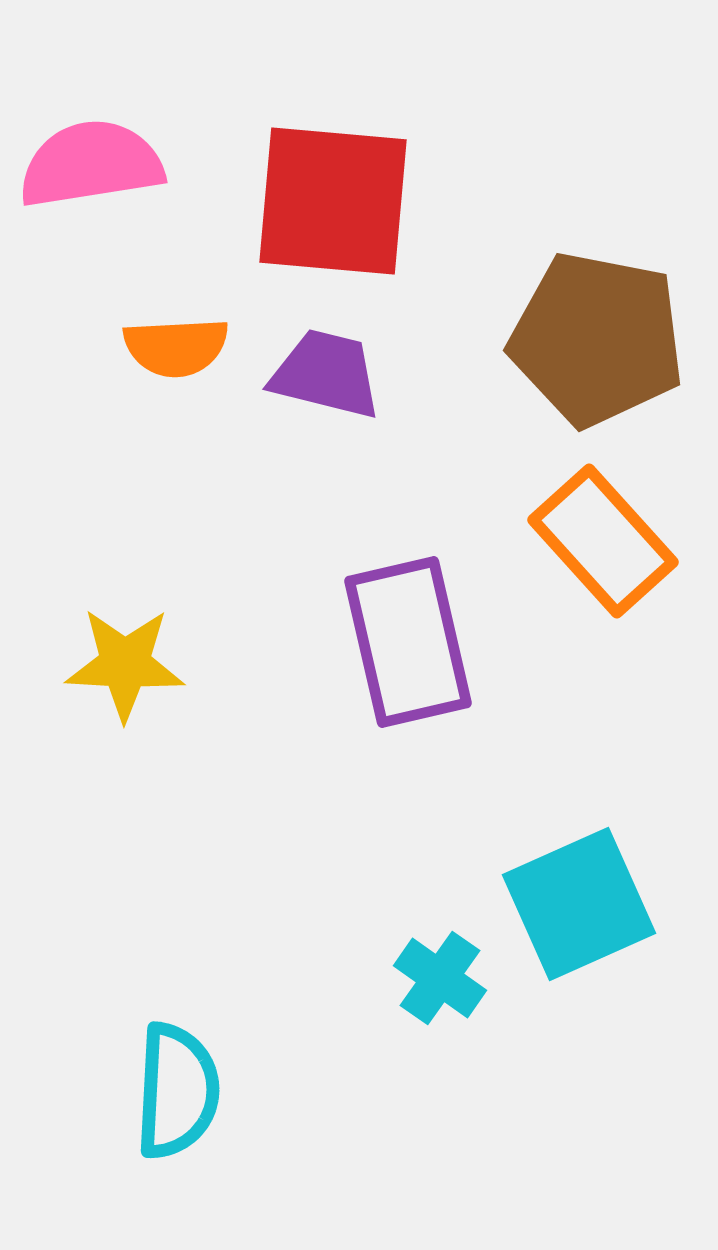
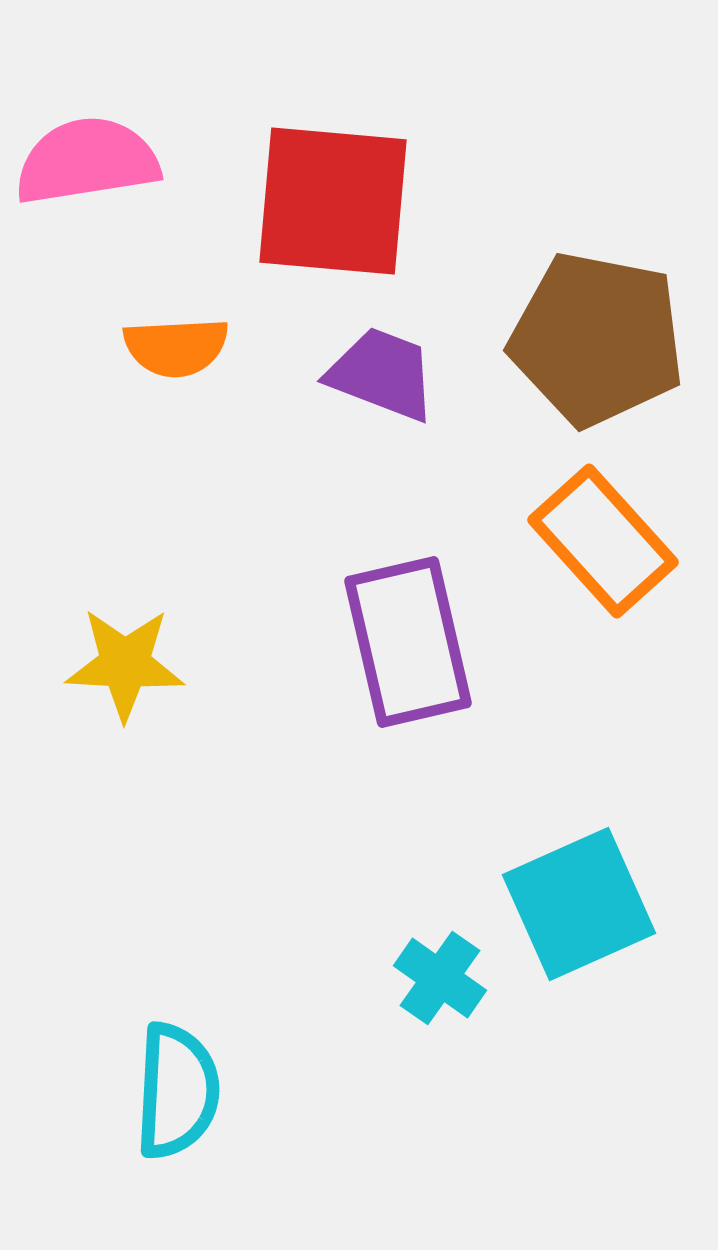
pink semicircle: moved 4 px left, 3 px up
purple trapezoid: moved 56 px right; rotated 7 degrees clockwise
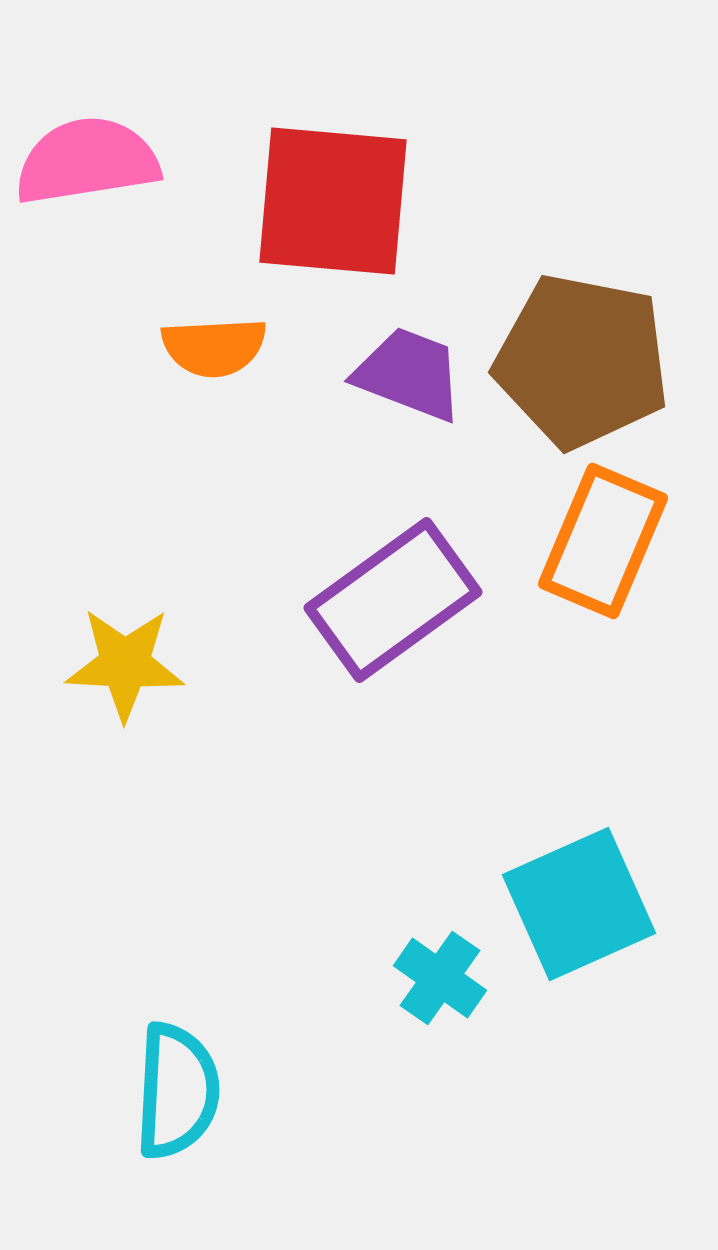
brown pentagon: moved 15 px left, 22 px down
orange semicircle: moved 38 px right
purple trapezoid: moved 27 px right
orange rectangle: rotated 65 degrees clockwise
purple rectangle: moved 15 px left, 42 px up; rotated 67 degrees clockwise
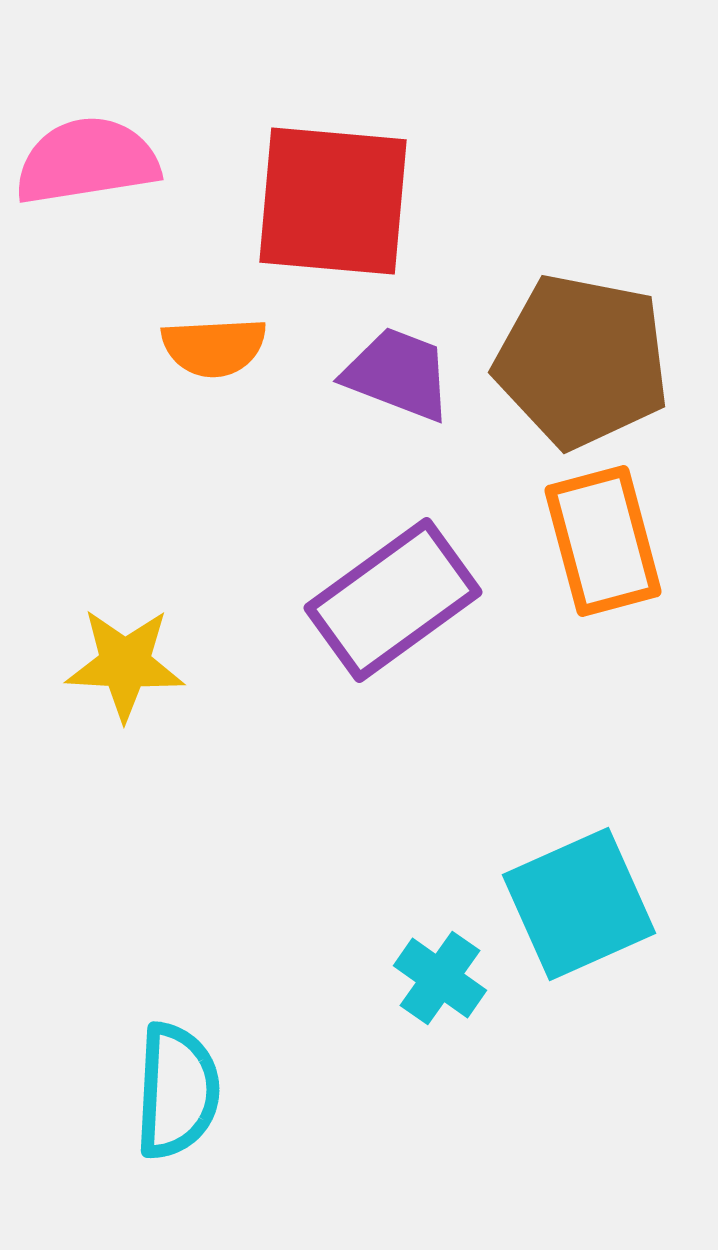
purple trapezoid: moved 11 px left
orange rectangle: rotated 38 degrees counterclockwise
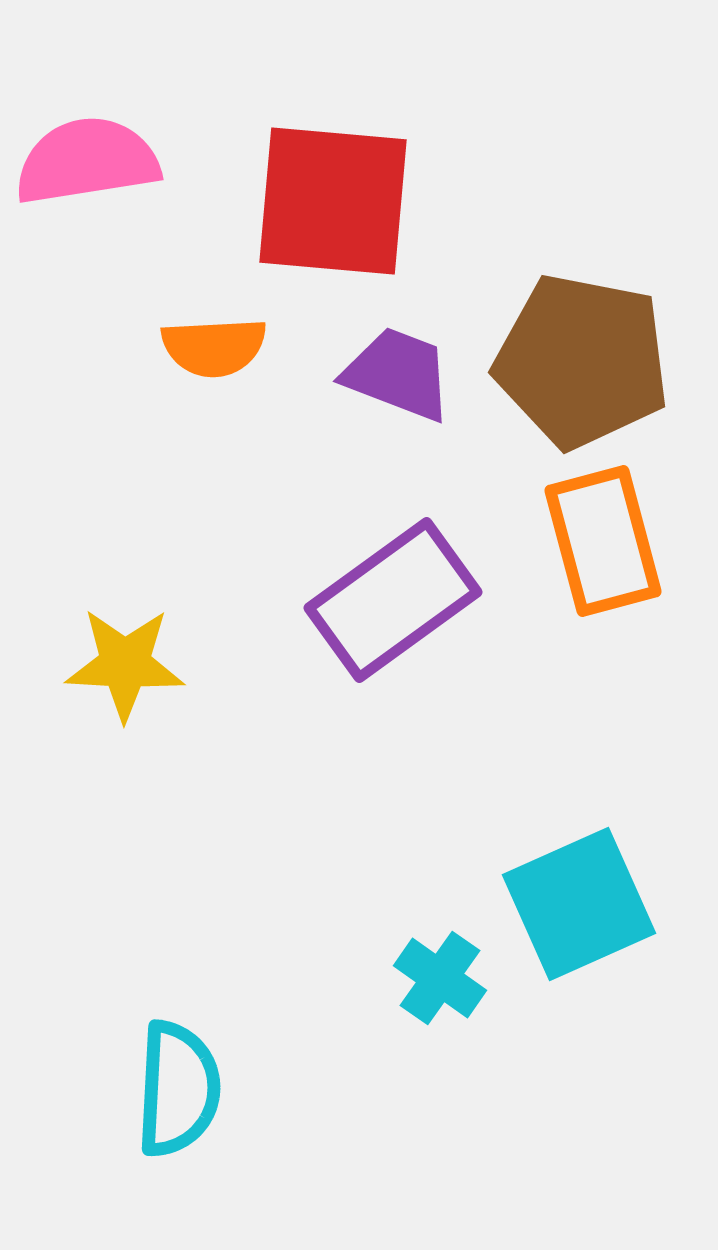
cyan semicircle: moved 1 px right, 2 px up
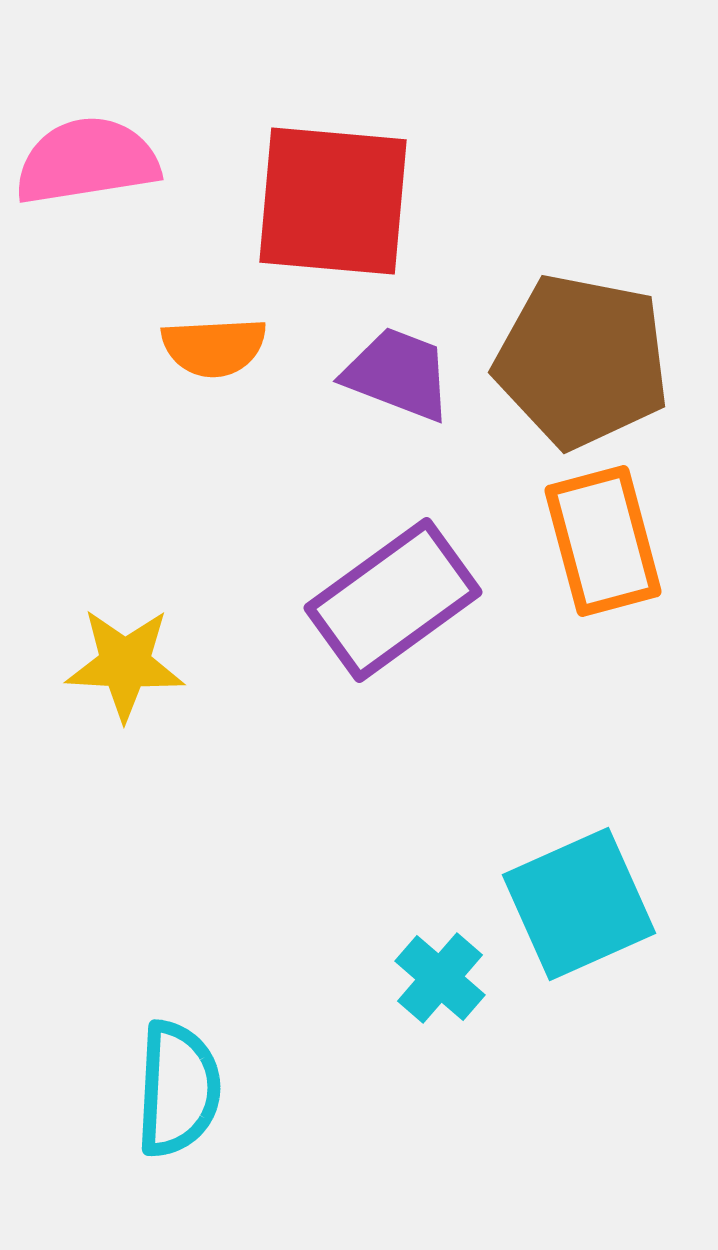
cyan cross: rotated 6 degrees clockwise
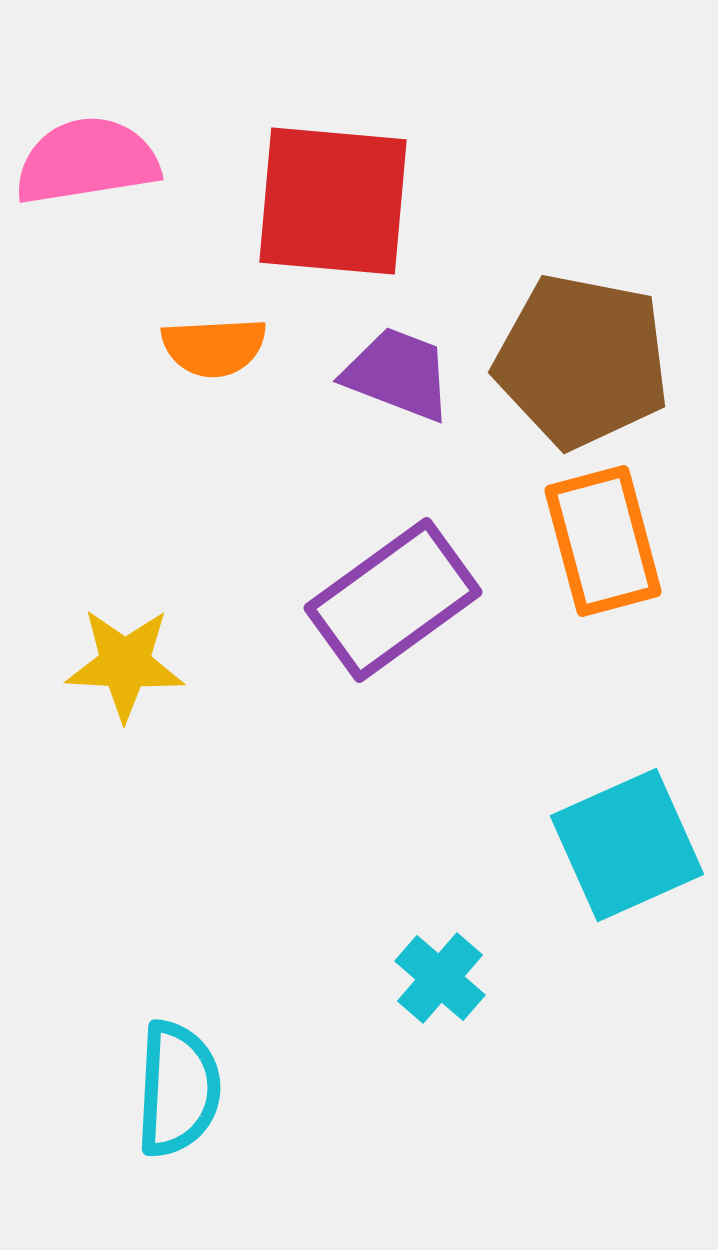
cyan square: moved 48 px right, 59 px up
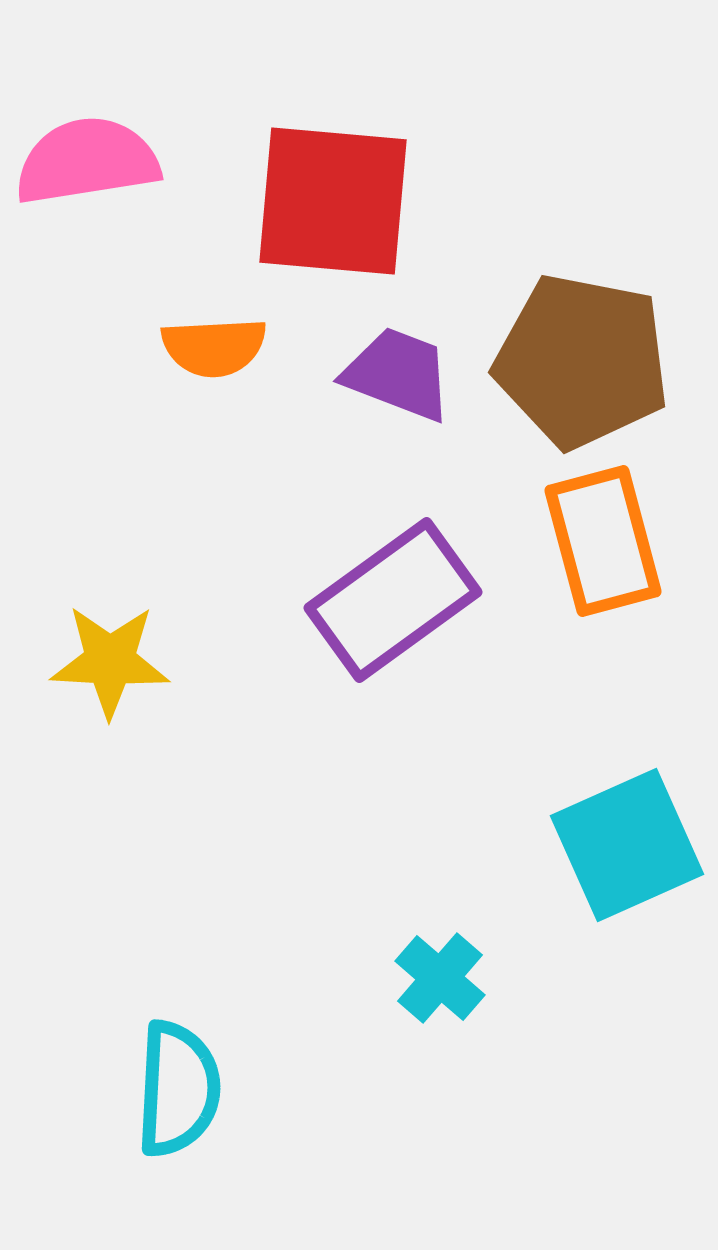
yellow star: moved 15 px left, 3 px up
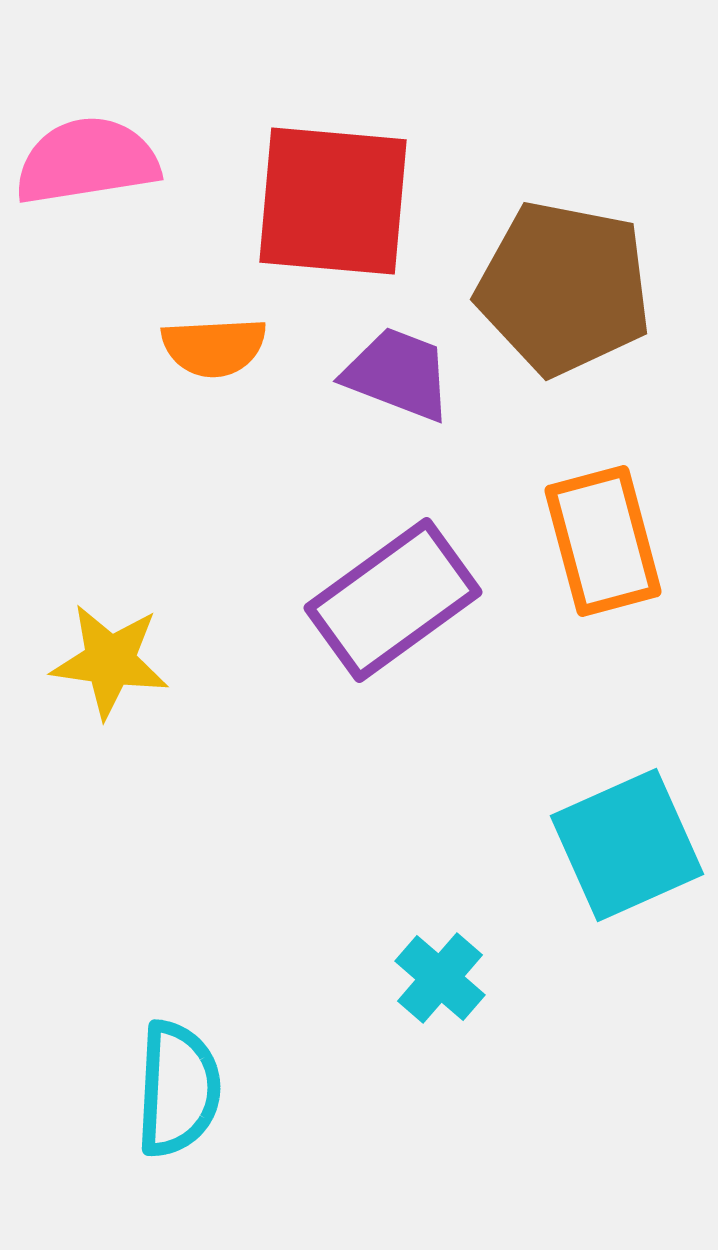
brown pentagon: moved 18 px left, 73 px up
yellow star: rotated 5 degrees clockwise
